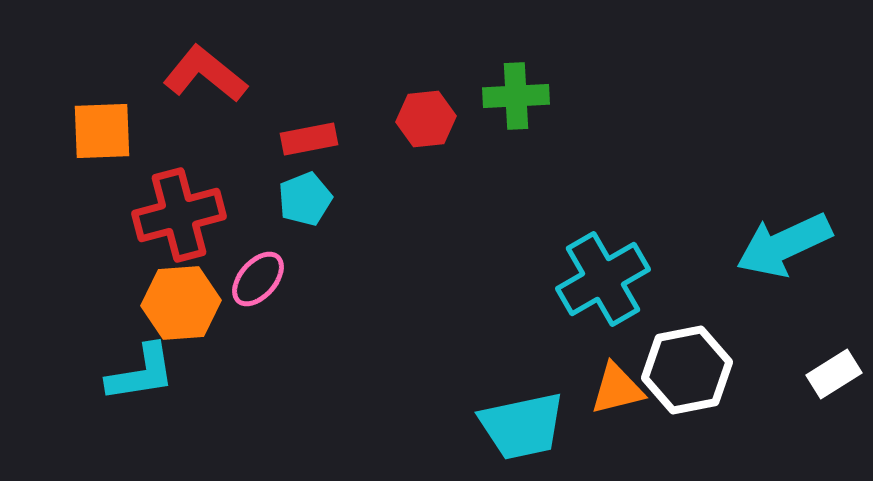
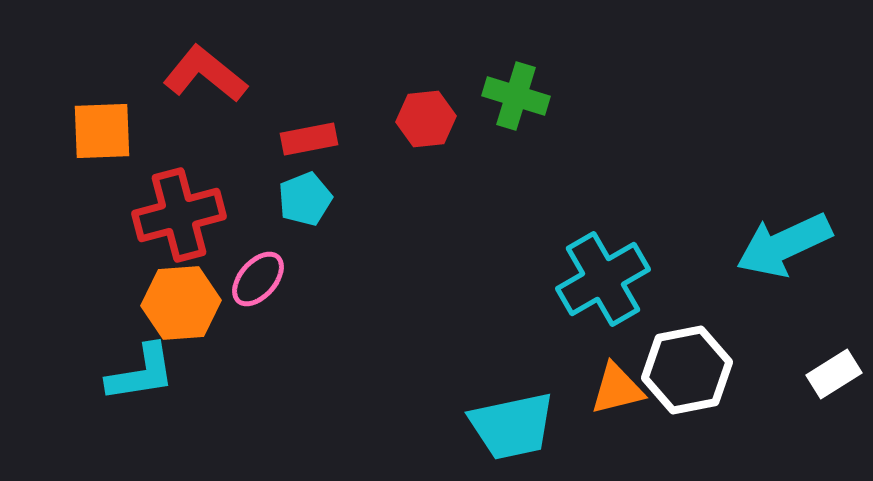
green cross: rotated 20 degrees clockwise
cyan trapezoid: moved 10 px left
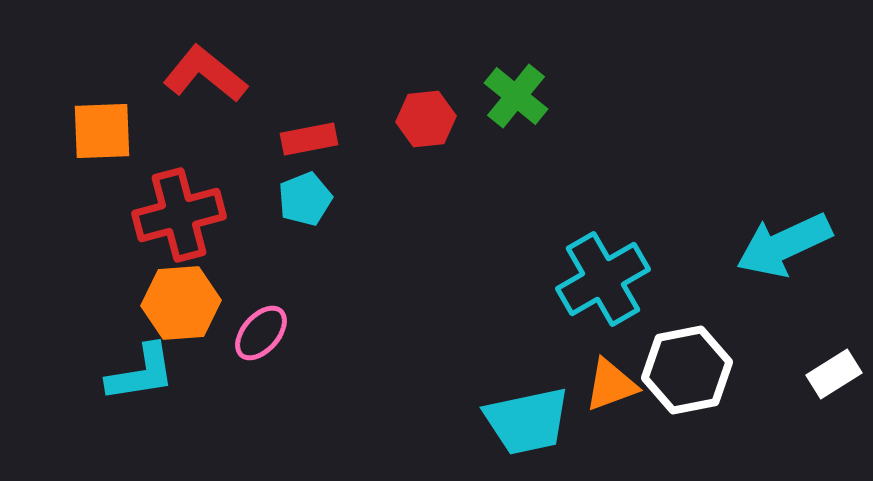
green cross: rotated 22 degrees clockwise
pink ellipse: moved 3 px right, 54 px down
orange triangle: moved 6 px left, 4 px up; rotated 6 degrees counterclockwise
cyan trapezoid: moved 15 px right, 5 px up
